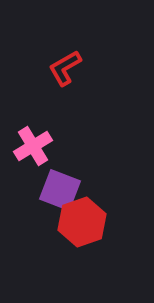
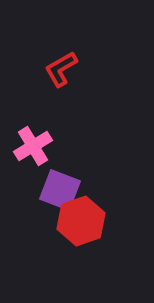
red L-shape: moved 4 px left, 1 px down
red hexagon: moved 1 px left, 1 px up
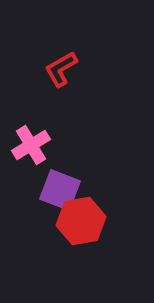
pink cross: moved 2 px left, 1 px up
red hexagon: rotated 9 degrees clockwise
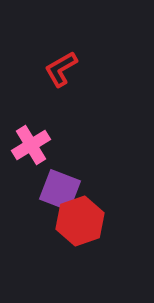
red hexagon: moved 1 px left; rotated 9 degrees counterclockwise
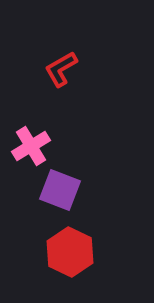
pink cross: moved 1 px down
red hexagon: moved 10 px left, 31 px down; rotated 15 degrees counterclockwise
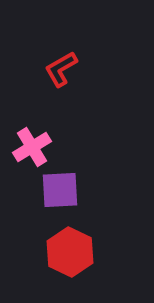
pink cross: moved 1 px right, 1 px down
purple square: rotated 24 degrees counterclockwise
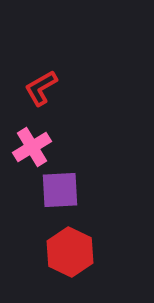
red L-shape: moved 20 px left, 19 px down
